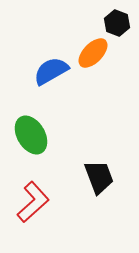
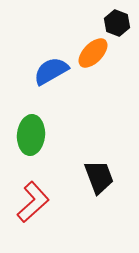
green ellipse: rotated 36 degrees clockwise
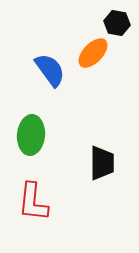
black hexagon: rotated 10 degrees counterclockwise
blue semicircle: moved 1 px left, 1 px up; rotated 84 degrees clockwise
black trapezoid: moved 3 px right, 14 px up; rotated 21 degrees clockwise
red L-shape: rotated 138 degrees clockwise
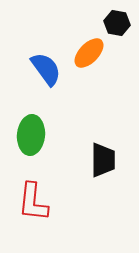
orange ellipse: moved 4 px left
blue semicircle: moved 4 px left, 1 px up
black trapezoid: moved 1 px right, 3 px up
